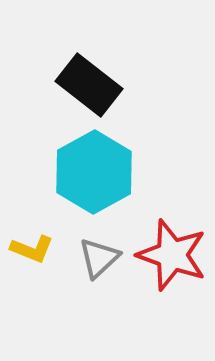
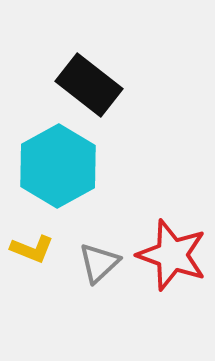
cyan hexagon: moved 36 px left, 6 px up
gray triangle: moved 5 px down
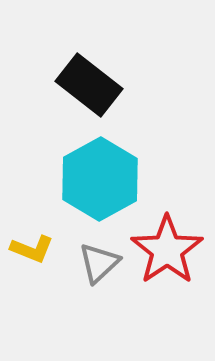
cyan hexagon: moved 42 px right, 13 px down
red star: moved 5 px left, 5 px up; rotated 18 degrees clockwise
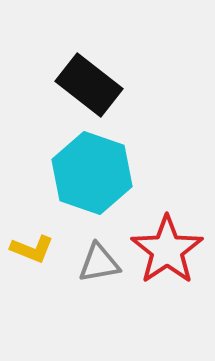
cyan hexagon: moved 8 px left, 6 px up; rotated 12 degrees counterclockwise
gray triangle: rotated 33 degrees clockwise
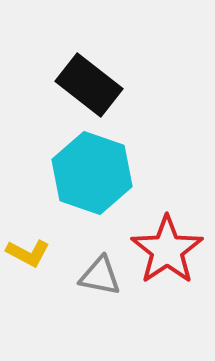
yellow L-shape: moved 4 px left, 4 px down; rotated 6 degrees clockwise
gray triangle: moved 1 px right, 13 px down; rotated 21 degrees clockwise
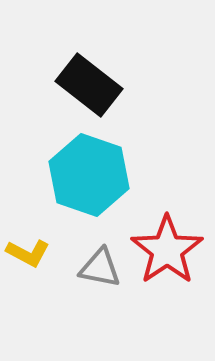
cyan hexagon: moved 3 px left, 2 px down
gray triangle: moved 8 px up
